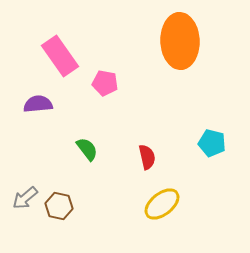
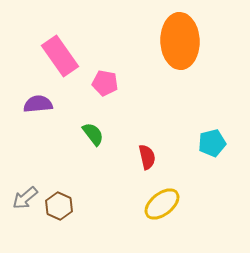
cyan pentagon: rotated 28 degrees counterclockwise
green semicircle: moved 6 px right, 15 px up
brown hexagon: rotated 12 degrees clockwise
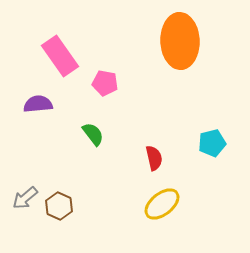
red semicircle: moved 7 px right, 1 px down
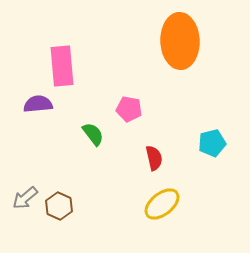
pink rectangle: moved 2 px right, 10 px down; rotated 30 degrees clockwise
pink pentagon: moved 24 px right, 26 px down
